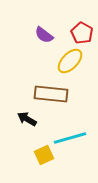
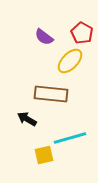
purple semicircle: moved 2 px down
yellow square: rotated 12 degrees clockwise
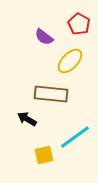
red pentagon: moved 3 px left, 9 px up
cyan line: moved 5 px right, 1 px up; rotated 20 degrees counterclockwise
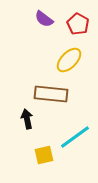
red pentagon: moved 1 px left
purple semicircle: moved 18 px up
yellow ellipse: moved 1 px left, 1 px up
black arrow: rotated 48 degrees clockwise
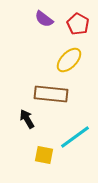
black arrow: rotated 18 degrees counterclockwise
yellow square: rotated 24 degrees clockwise
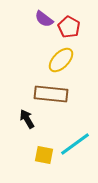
red pentagon: moved 9 px left, 3 px down
yellow ellipse: moved 8 px left
cyan line: moved 7 px down
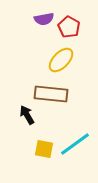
purple semicircle: rotated 48 degrees counterclockwise
black arrow: moved 4 px up
yellow square: moved 6 px up
